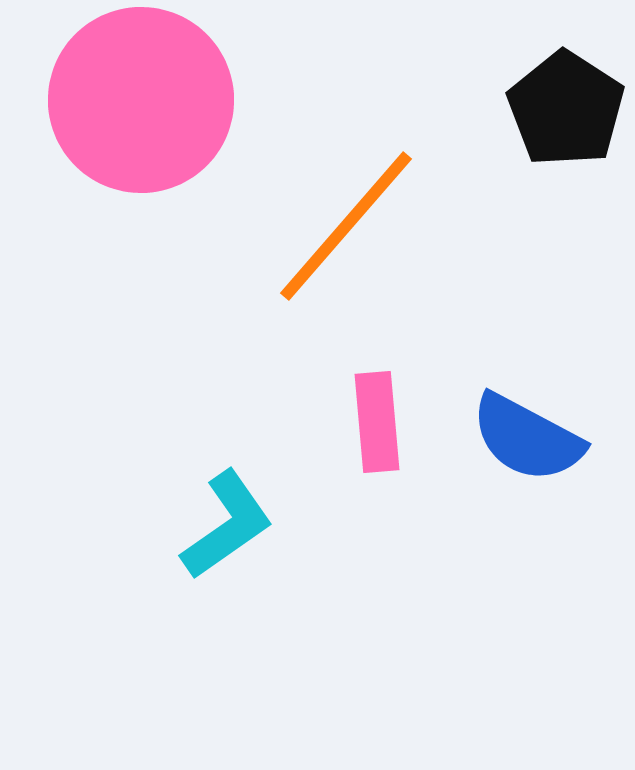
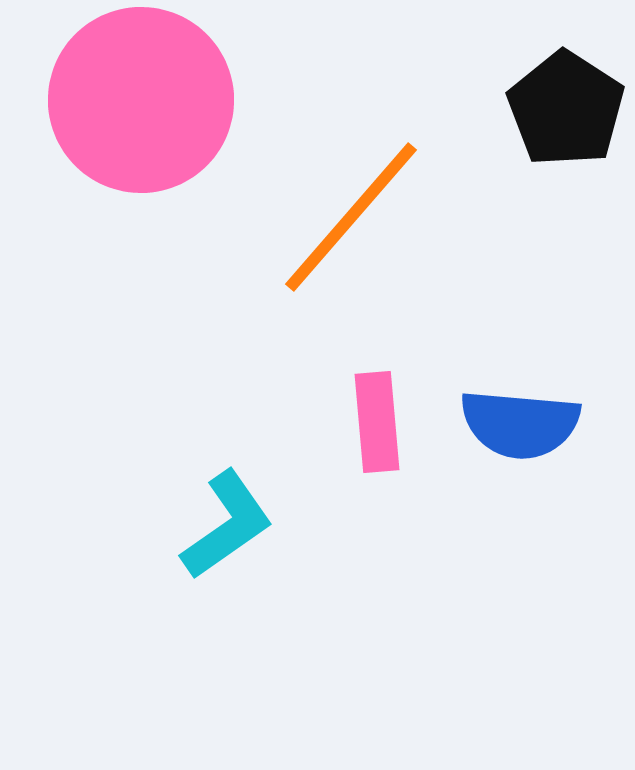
orange line: moved 5 px right, 9 px up
blue semicircle: moved 7 px left, 14 px up; rotated 23 degrees counterclockwise
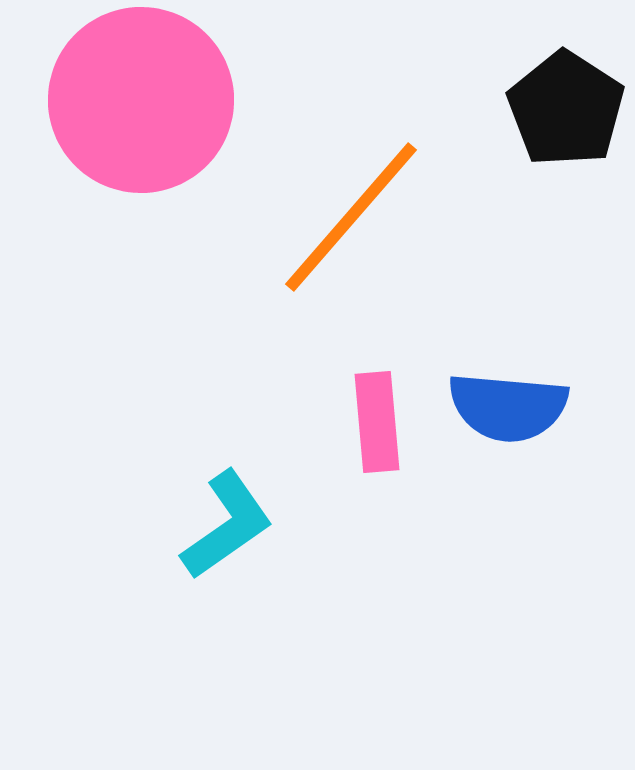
blue semicircle: moved 12 px left, 17 px up
